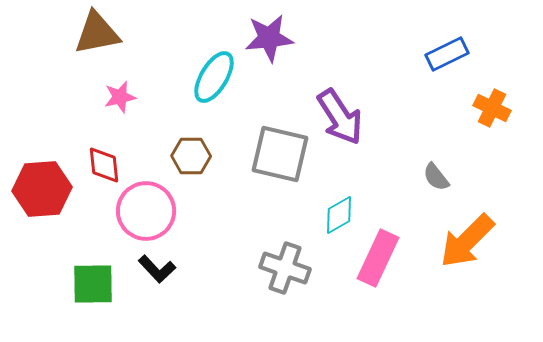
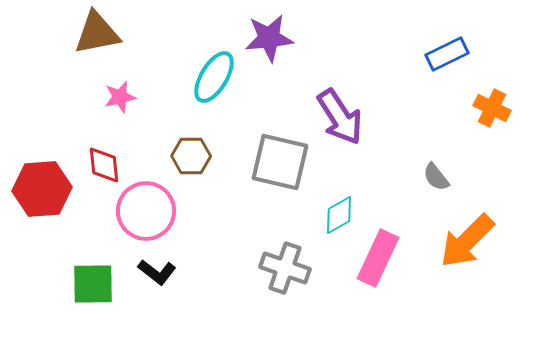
gray square: moved 8 px down
black L-shape: moved 3 px down; rotated 9 degrees counterclockwise
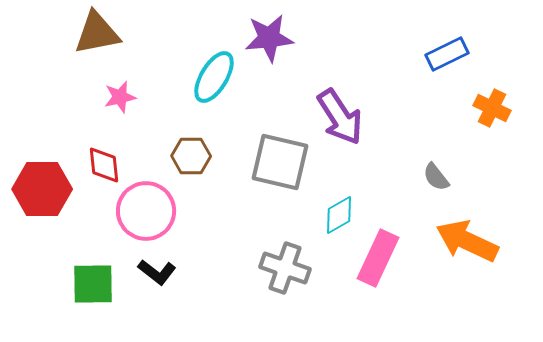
red hexagon: rotated 4 degrees clockwise
orange arrow: rotated 70 degrees clockwise
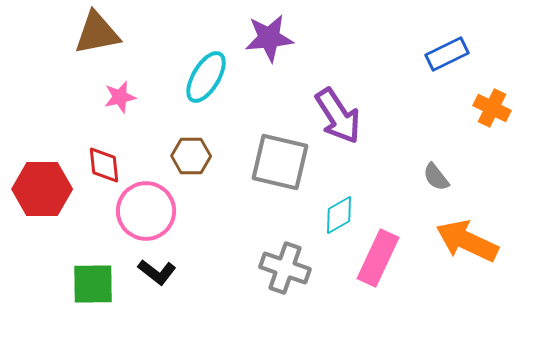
cyan ellipse: moved 8 px left
purple arrow: moved 2 px left, 1 px up
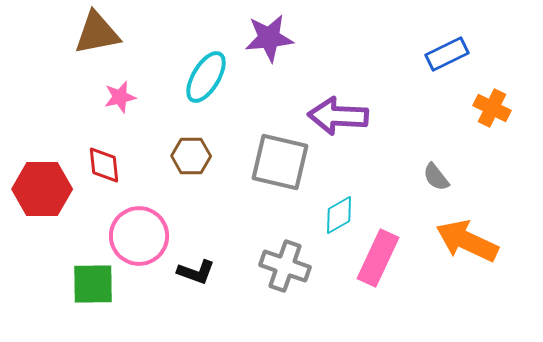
purple arrow: rotated 126 degrees clockwise
pink circle: moved 7 px left, 25 px down
gray cross: moved 2 px up
black L-shape: moved 39 px right; rotated 18 degrees counterclockwise
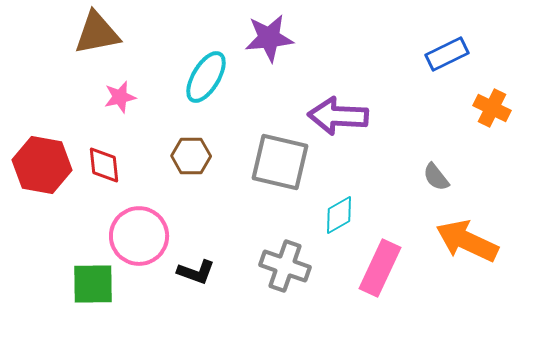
red hexagon: moved 24 px up; rotated 10 degrees clockwise
pink rectangle: moved 2 px right, 10 px down
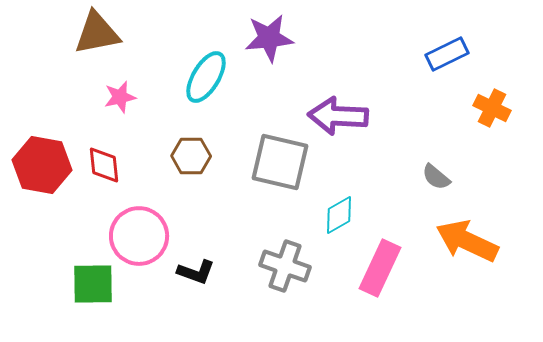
gray semicircle: rotated 12 degrees counterclockwise
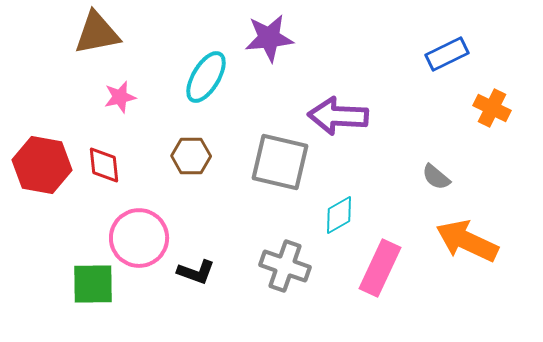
pink circle: moved 2 px down
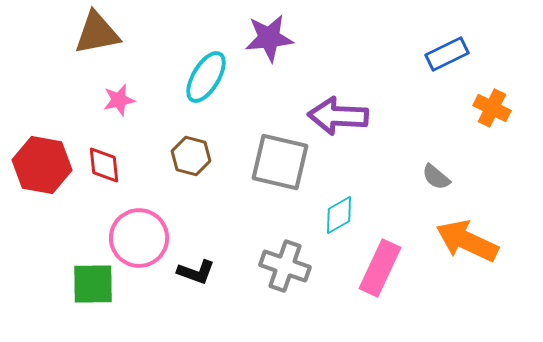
pink star: moved 1 px left, 3 px down
brown hexagon: rotated 15 degrees clockwise
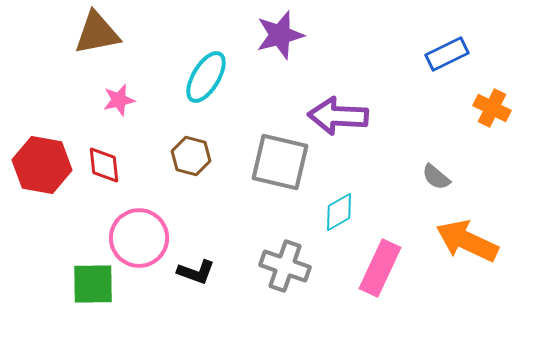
purple star: moved 11 px right, 3 px up; rotated 9 degrees counterclockwise
cyan diamond: moved 3 px up
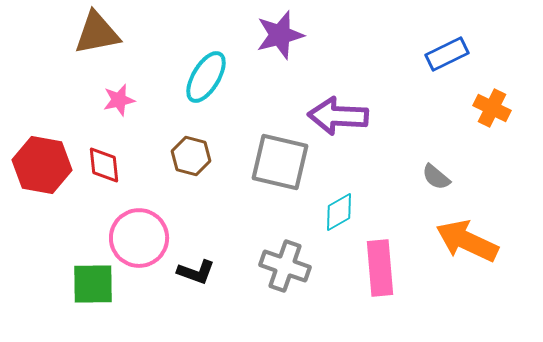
pink rectangle: rotated 30 degrees counterclockwise
